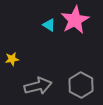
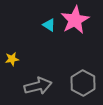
gray hexagon: moved 2 px right, 2 px up
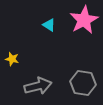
pink star: moved 9 px right
yellow star: rotated 24 degrees clockwise
gray hexagon: rotated 20 degrees counterclockwise
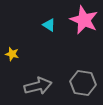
pink star: rotated 20 degrees counterclockwise
yellow star: moved 5 px up
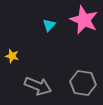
cyan triangle: rotated 40 degrees clockwise
yellow star: moved 2 px down
gray arrow: rotated 36 degrees clockwise
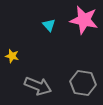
pink star: rotated 12 degrees counterclockwise
cyan triangle: rotated 24 degrees counterclockwise
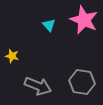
pink star: rotated 12 degrees clockwise
gray hexagon: moved 1 px left, 1 px up
